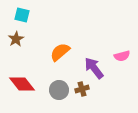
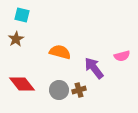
orange semicircle: rotated 55 degrees clockwise
brown cross: moved 3 px left, 1 px down
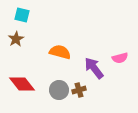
pink semicircle: moved 2 px left, 2 px down
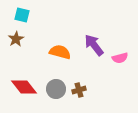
purple arrow: moved 23 px up
red diamond: moved 2 px right, 3 px down
gray circle: moved 3 px left, 1 px up
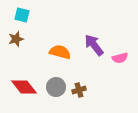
brown star: rotated 14 degrees clockwise
gray circle: moved 2 px up
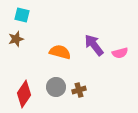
pink semicircle: moved 5 px up
red diamond: moved 7 px down; rotated 72 degrees clockwise
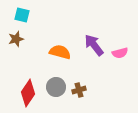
red diamond: moved 4 px right, 1 px up
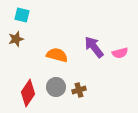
purple arrow: moved 2 px down
orange semicircle: moved 3 px left, 3 px down
